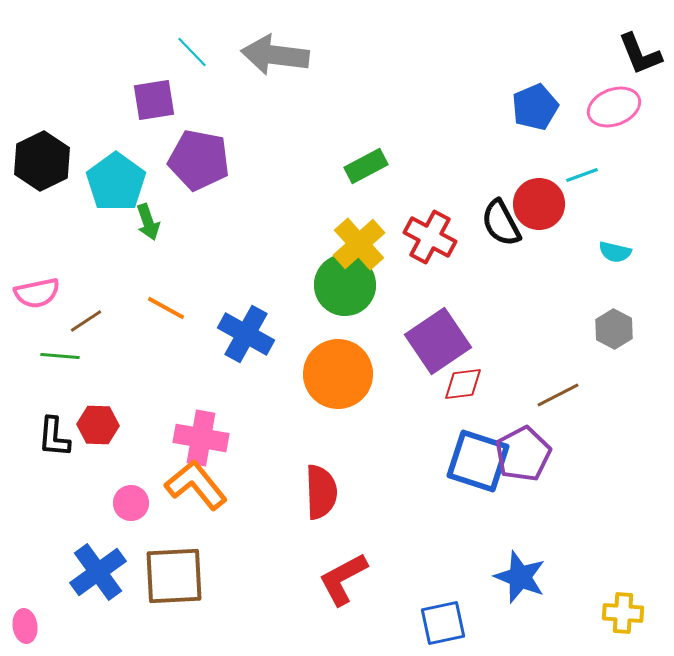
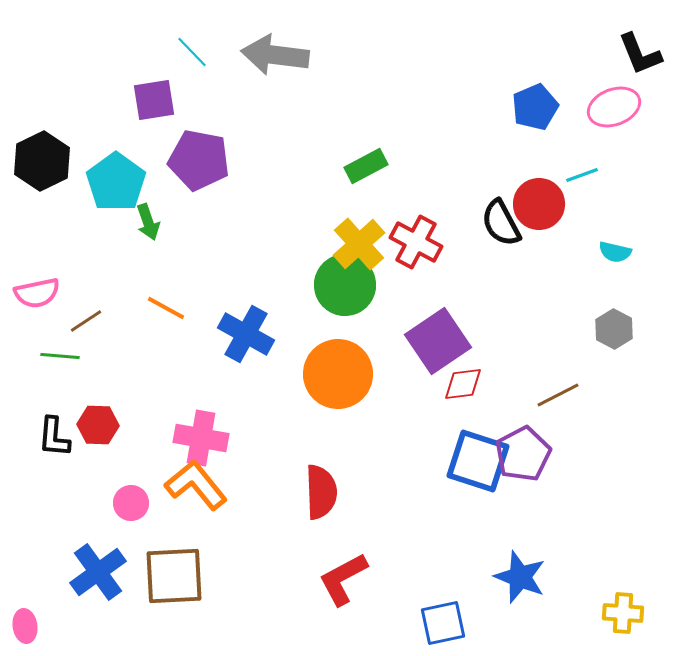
red cross at (430, 237): moved 14 px left, 5 px down
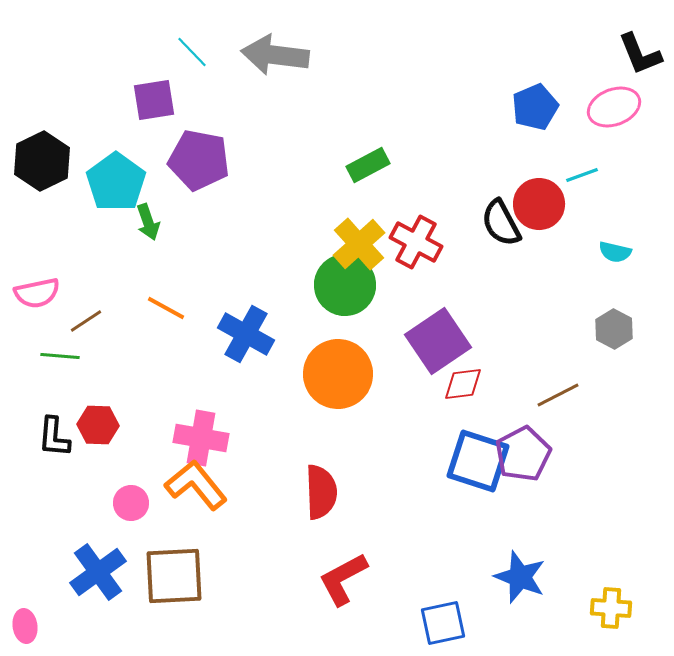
green rectangle at (366, 166): moved 2 px right, 1 px up
yellow cross at (623, 613): moved 12 px left, 5 px up
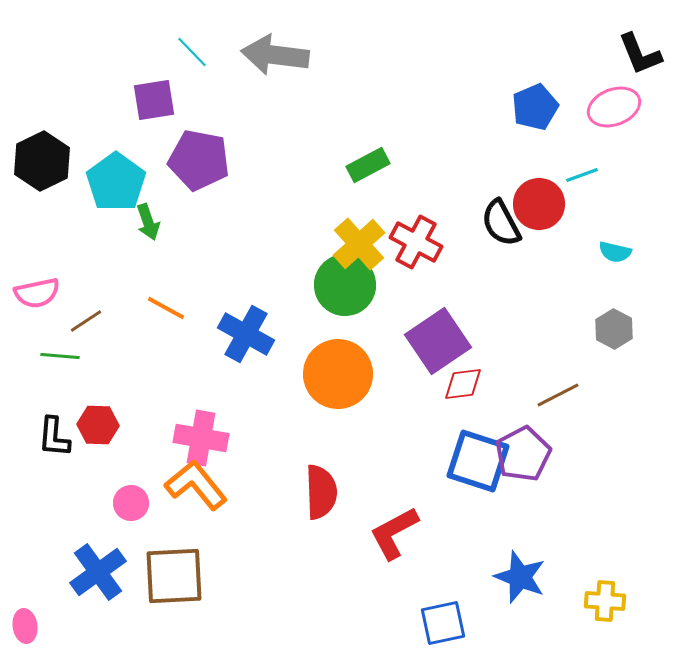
red L-shape at (343, 579): moved 51 px right, 46 px up
yellow cross at (611, 608): moved 6 px left, 7 px up
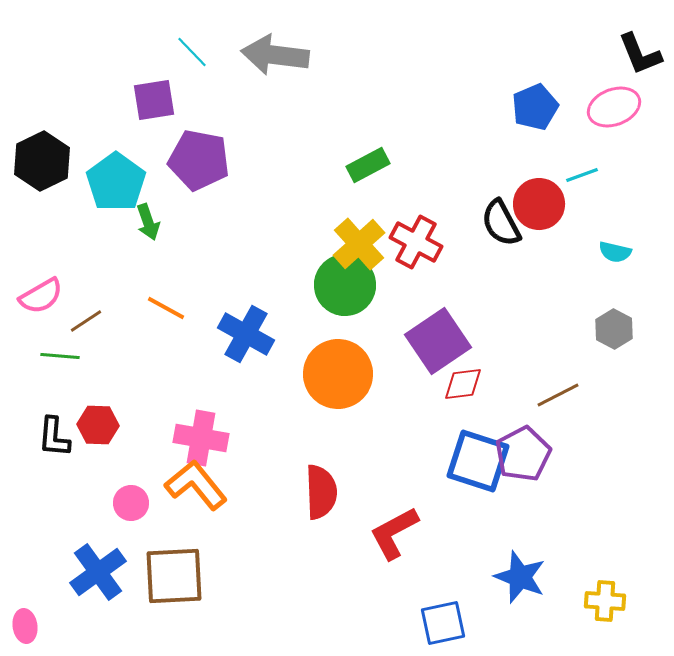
pink semicircle at (37, 293): moved 4 px right, 3 px down; rotated 18 degrees counterclockwise
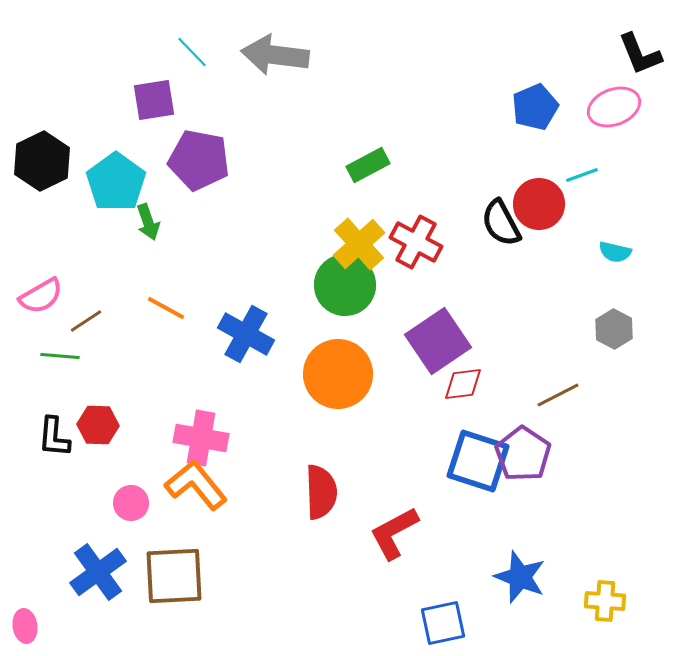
purple pentagon at (523, 454): rotated 10 degrees counterclockwise
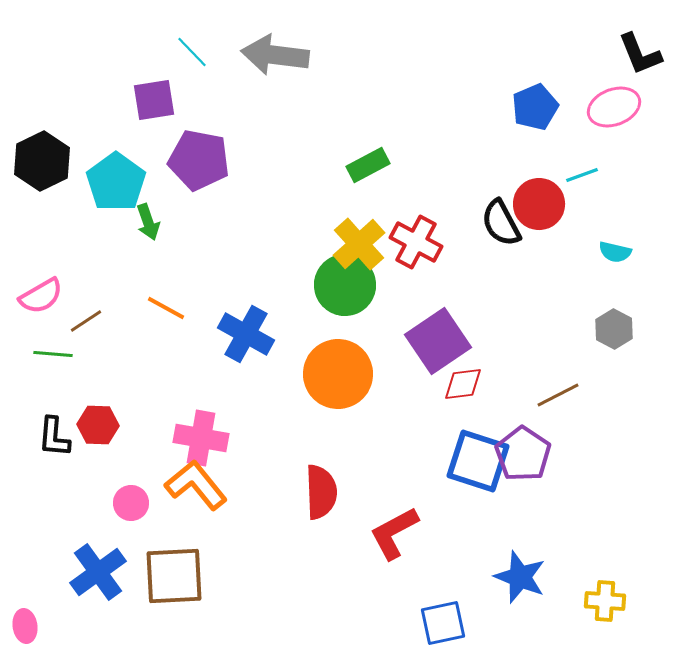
green line at (60, 356): moved 7 px left, 2 px up
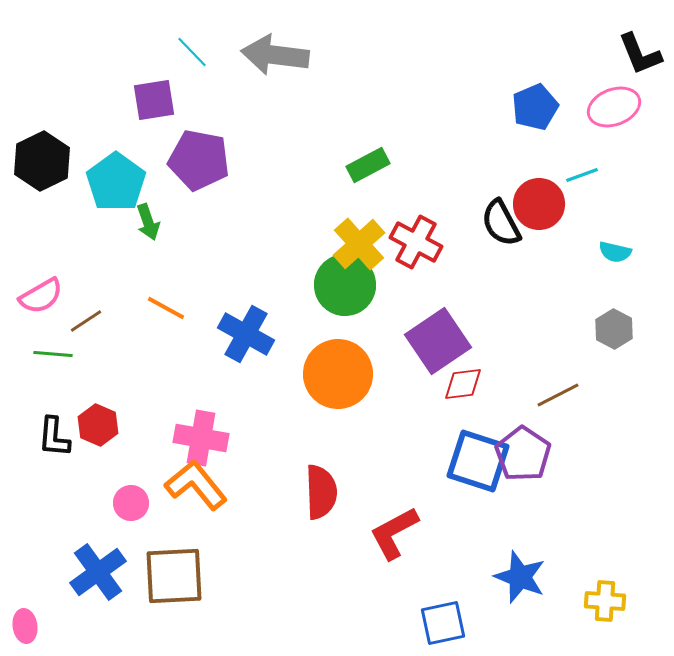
red hexagon at (98, 425): rotated 21 degrees clockwise
